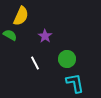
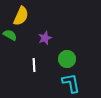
purple star: moved 2 px down; rotated 16 degrees clockwise
white line: moved 1 px left, 2 px down; rotated 24 degrees clockwise
cyan L-shape: moved 4 px left
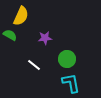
purple star: rotated 16 degrees clockwise
white line: rotated 48 degrees counterclockwise
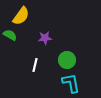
yellow semicircle: rotated 12 degrees clockwise
green circle: moved 1 px down
white line: moved 1 px right; rotated 64 degrees clockwise
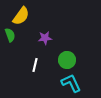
green semicircle: rotated 40 degrees clockwise
cyan L-shape: rotated 15 degrees counterclockwise
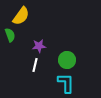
purple star: moved 6 px left, 8 px down
cyan L-shape: moved 5 px left; rotated 25 degrees clockwise
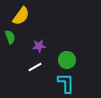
green semicircle: moved 2 px down
white line: moved 2 px down; rotated 48 degrees clockwise
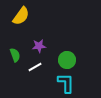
green semicircle: moved 5 px right, 18 px down
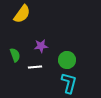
yellow semicircle: moved 1 px right, 2 px up
purple star: moved 2 px right
white line: rotated 24 degrees clockwise
cyan L-shape: moved 3 px right; rotated 15 degrees clockwise
